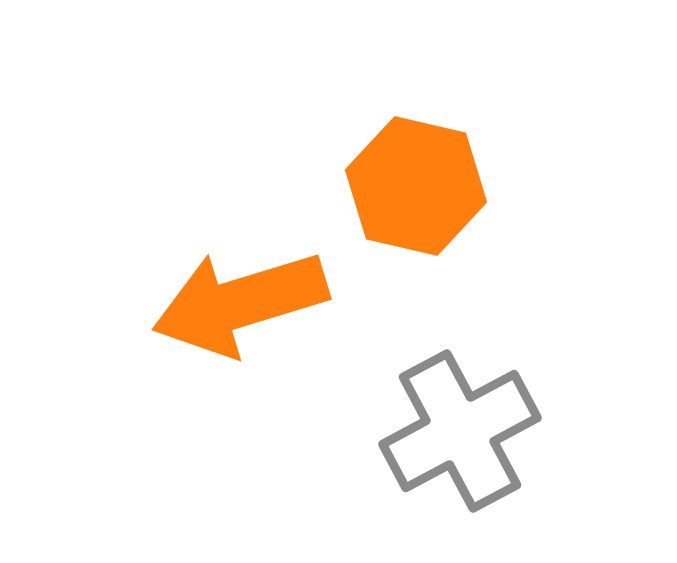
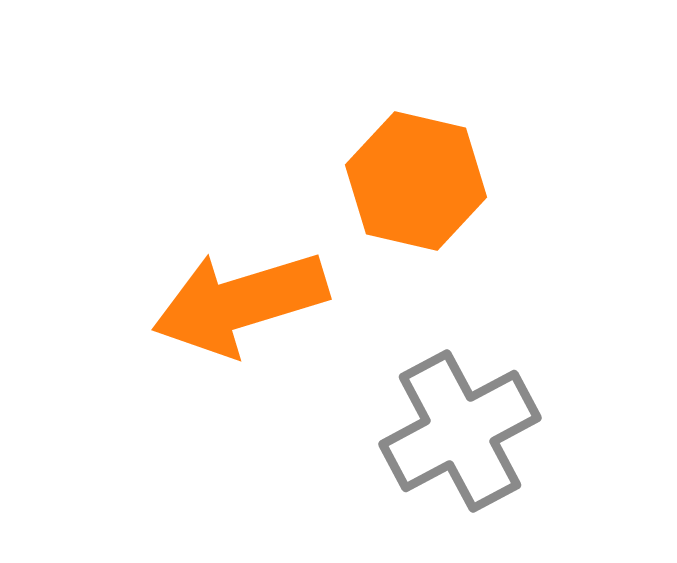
orange hexagon: moved 5 px up
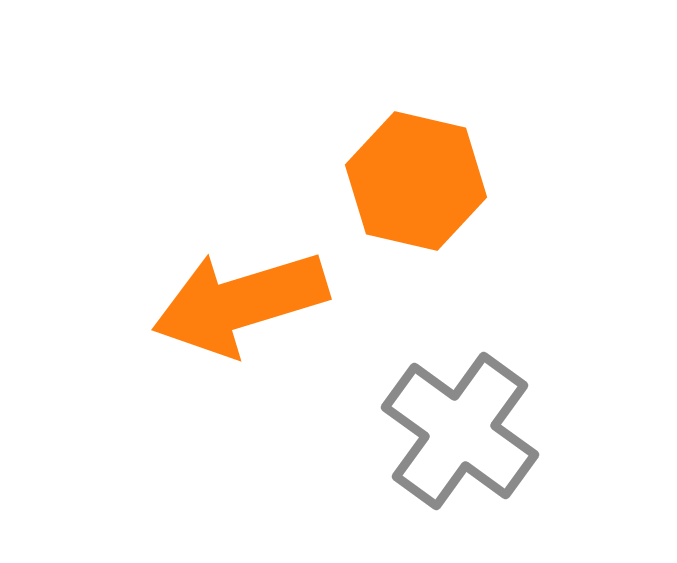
gray cross: rotated 26 degrees counterclockwise
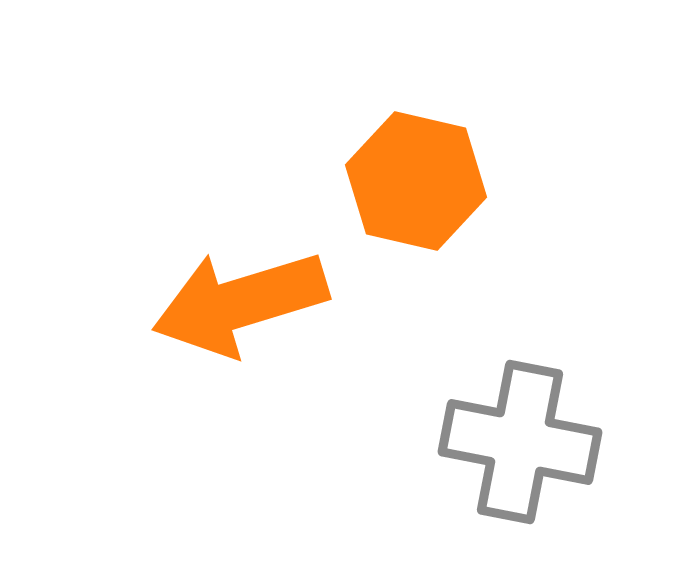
gray cross: moved 60 px right, 11 px down; rotated 25 degrees counterclockwise
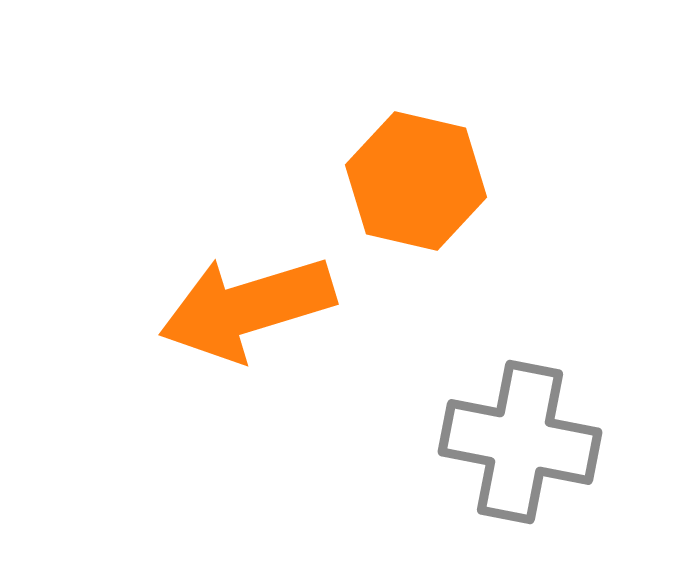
orange arrow: moved 7 px right, 5 px down
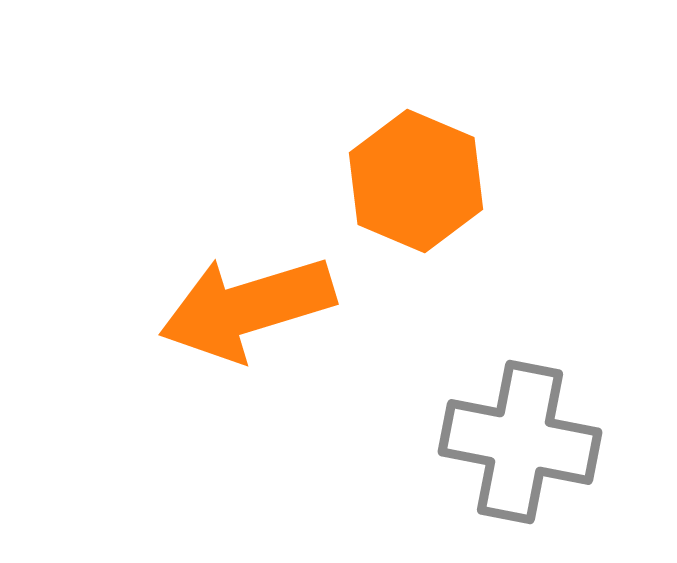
orange hexagon: rotated 10 degrees clockwise
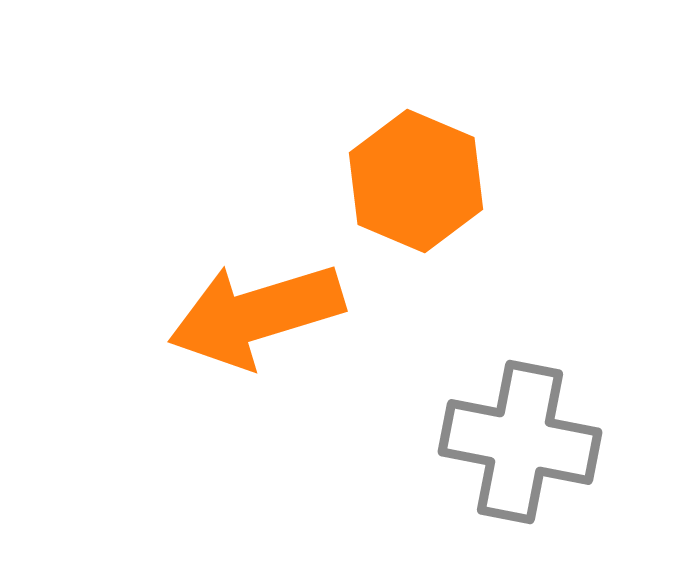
orange arrow: moved 9 px right, 7 px down
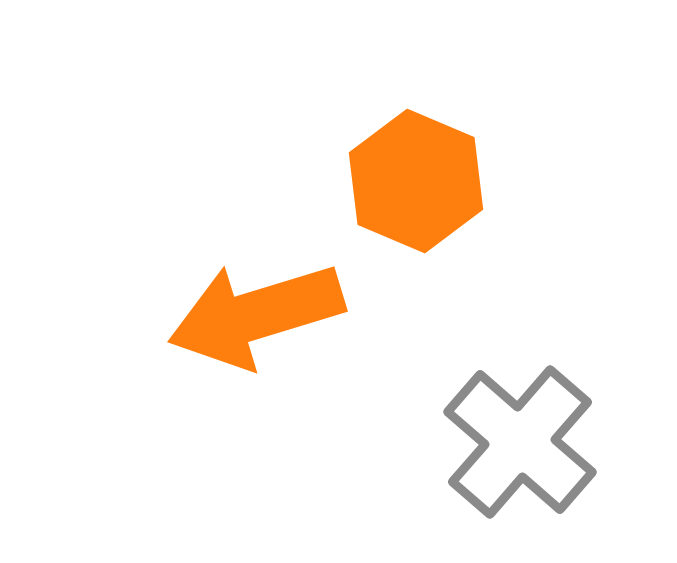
gray cross: rotated 30 degrees clockwise
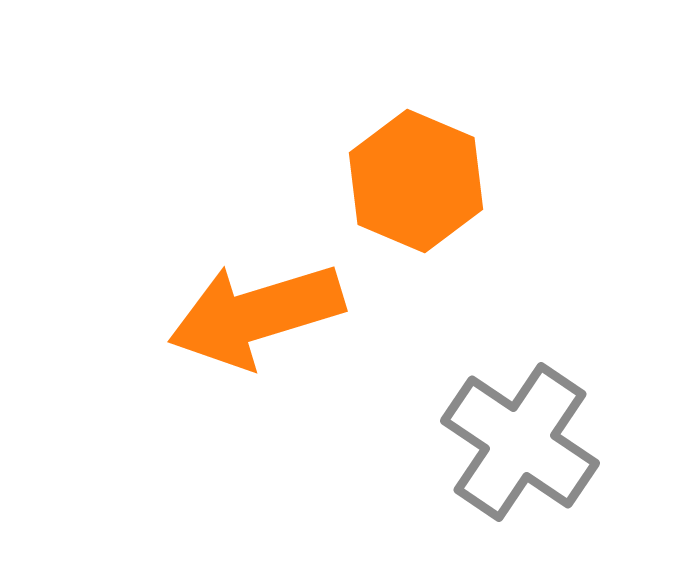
gray cross: rotated 7 degrees counterclockwise
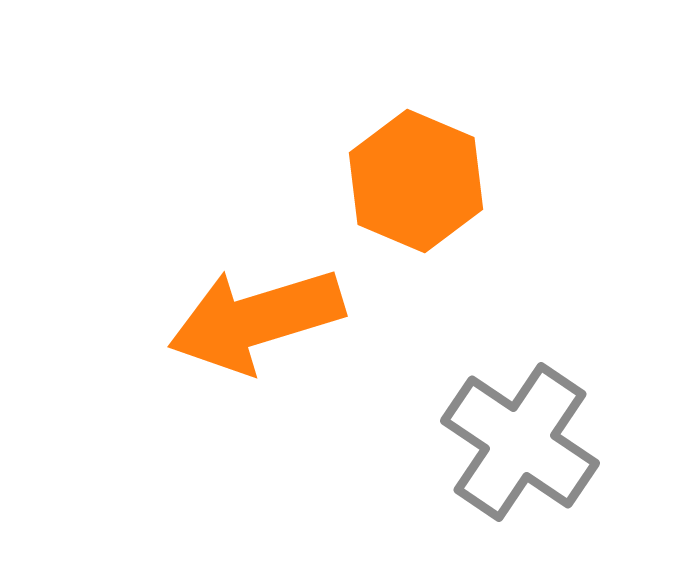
orange arrow: moved 5 px down
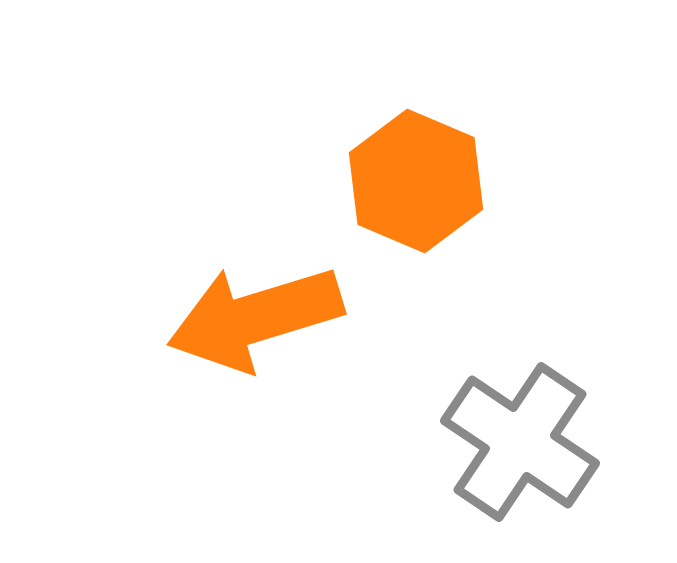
orange arrow: moved 1 px left, 2 px up
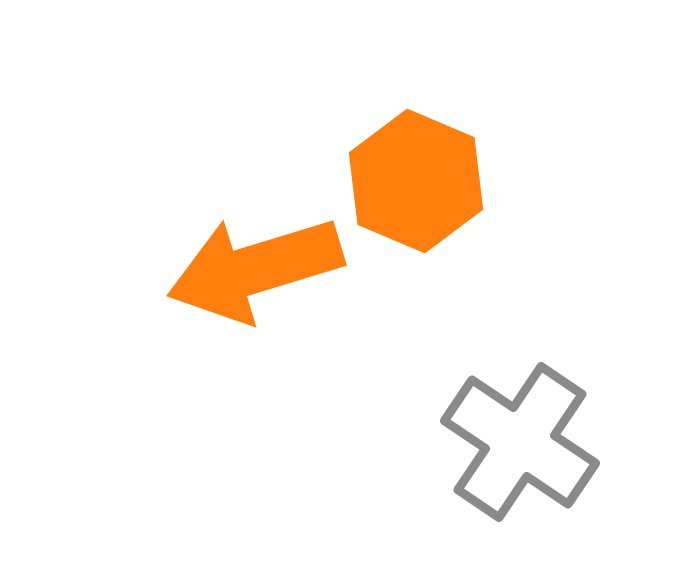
orange arrow: moved 49 px up
